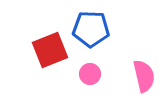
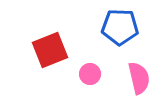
blue pentagon: moved 29 px right, 2 px up
pink semicircle: moved 5 px left, 2 px down
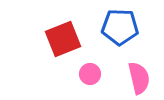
red square: moved 13 px right, 11 px up
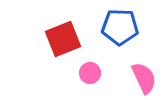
pink circle: moved 1 px up
pink semicircle: moved 5 px right; rotated 12 degrees counterclockwise
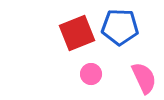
red square: moved 14 px right, 6 px up
pink circle: moved 1 px right, 1 px down
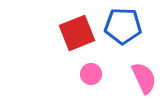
blue pentagon: moved 3 px right, 1 px up
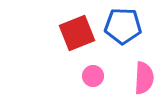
pink circle: moved 2 px right, 2 px down
pink semicircle: rotated 28 degrees clockwise
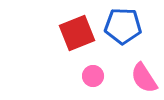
pink semicircle: rotated 144 degrees clockwise
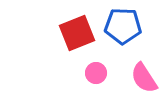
pink circle: moved 3 px right, 3 px up
